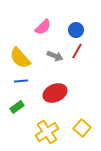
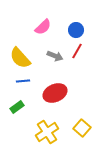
blue line: moved 2 px right
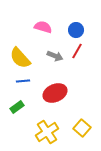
pink semicircle: rotated 120 degrees counterclockwise
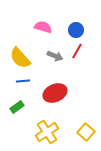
yellow square: moved 4 px right, 4 px down
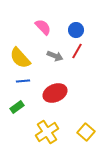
pink semicircle: rotated 30 degrees clockwise
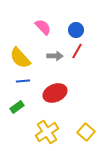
gray arrow: rotated 21 degrees counterclockwise
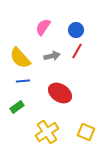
pink semicircle: rotated 102 degrees counterclockwise
gray arrow: moved 3 px left; rotated 14 degrees counterclockwise
red ellipse: moved 5 px right; rotated 55 degrees clockwise
yellow square: rotated 18 degrees counterclockwise
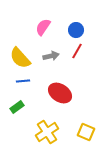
gray arrow: moved 1 px left
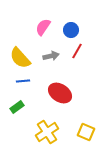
blue circle: moved 5 px left
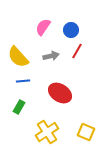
yellow semicircle: moved 2 px left, 1 px up
green rectangle: moved 2 px right; rotated 24 degrees counterclockwise
